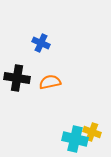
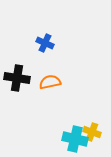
blue cross: moved 4 px right
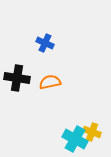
cyan cross: rotated 15 degrees clockwise
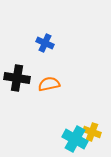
orange semicircle: moved 1 px left, 2 px down
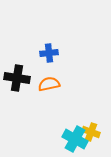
blue cross: moved 4 px right, 10 px down; rotated 30 degrees counterclockwise
yellow cross: moved 1 px left
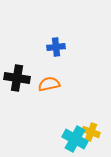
blue cross: moved 7 px right, 6 px up
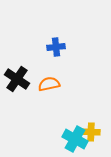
black cross: moved 1 px down; rotated 25 degrees clockwise
yellow cross: rotated 18 degrees counterclockwise
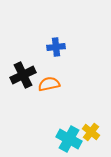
black cross: moved 6 px right, 4 px up; rotated 30 degrees clockwise
yellow cross: rotated 36 degrees clockwise
cyan cross: moved 6 px left
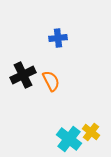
blue cross: moved 2 px right, 9 px up
orange semicircle: moved 2 px right, 3 px up; rotated 75 degrees clockwise
cyan cross: rotated 10 degrees clockwise
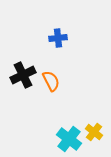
yellow cross: moved 3 px right
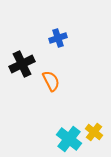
blue cross: rotated 12 degrees counterclockwise
black cross: moved 1 px left, 11 px up
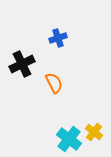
orange semicircle: moved 3 px right, 2 px down
